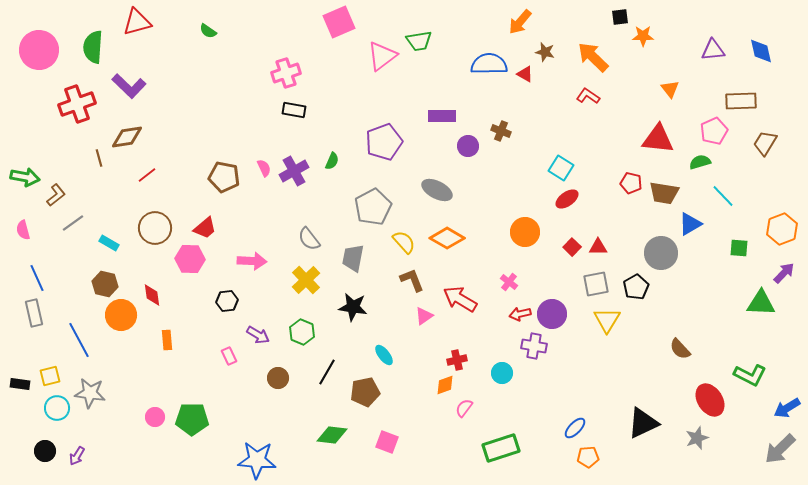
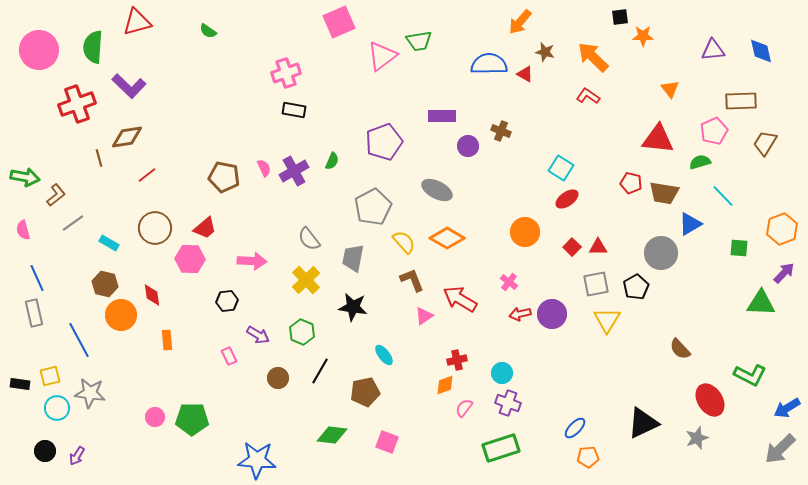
purple cross at (534, 346): moved 26 px left, 57 px down; rotated 10 degrees clockwise
black line at (327, 372): moved 7 px left, 1 px up
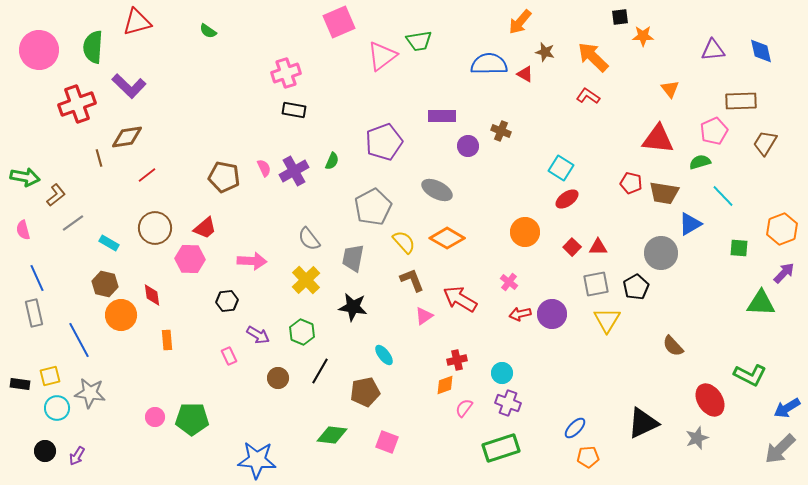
brown semicircle at (680, 349): moved 7 px left, 3 px up
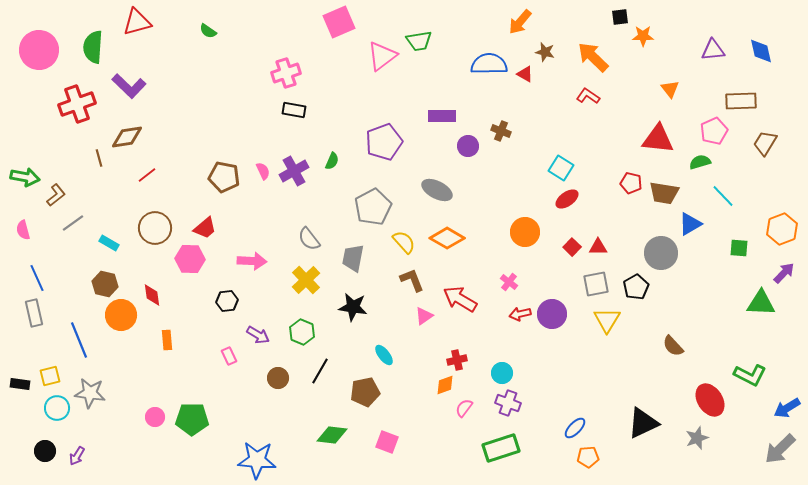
pink semicircle at (264, 168): moved 1 px left, 3 px down
blue line at (79, 340): rotated 6 degrees clockwise
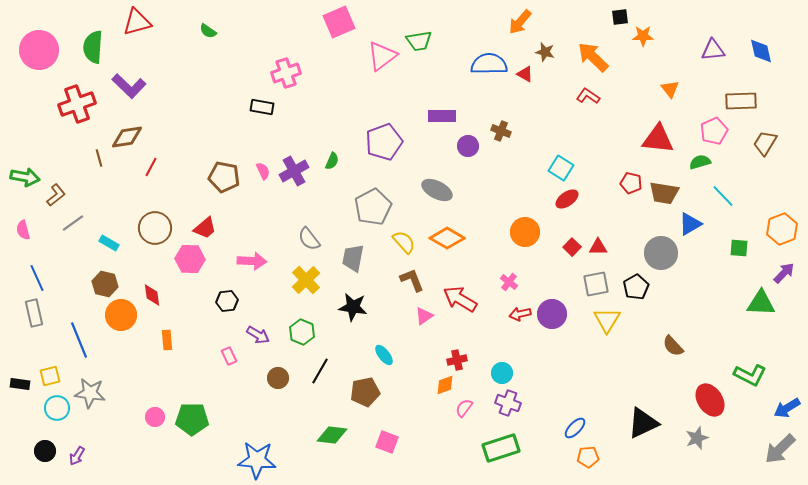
black rectangle at (294, 110): moved 32 px left, 3 px up
red line at (147, 175): moved 4 px right, 8 px up; rotated 24 degrees counterclockwise
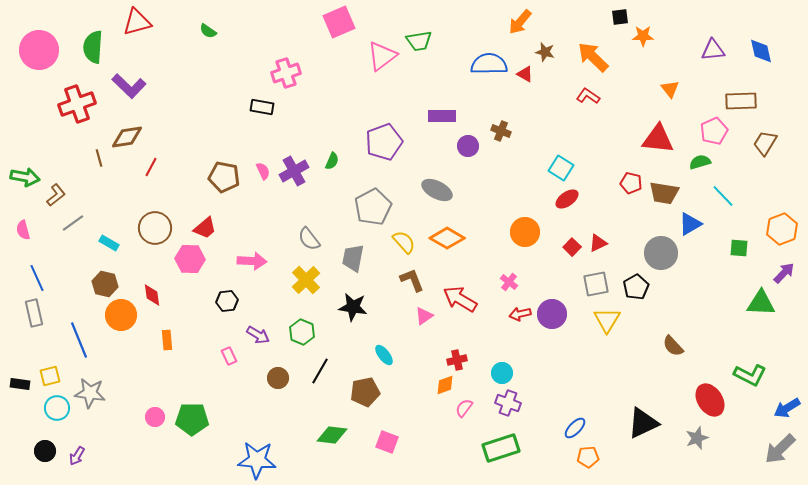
red triangle at (598, 247): moved 4 px up; rotated 24 degrees counterclockwise
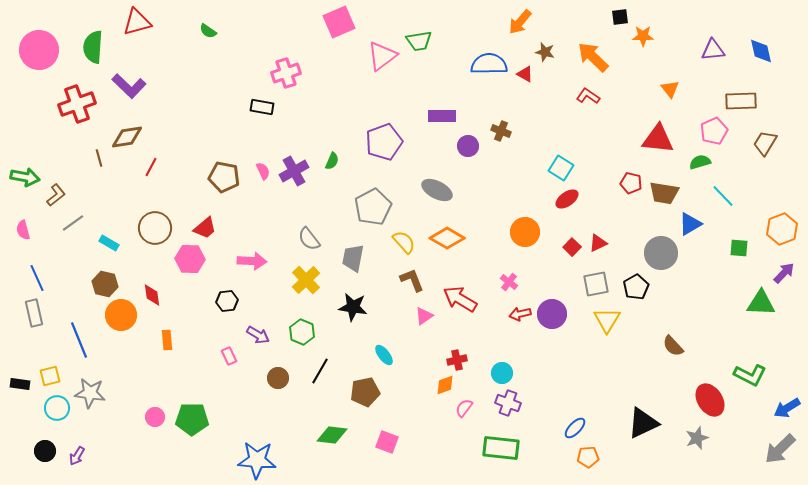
green rectangle at (501, 448): rotated 24 degrees clockwise
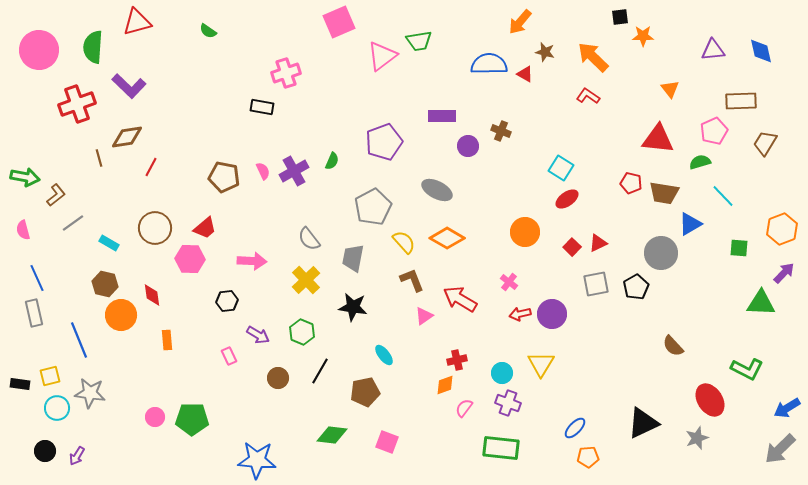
yellow triangle at (607, 320): moved 66 px left, 44 px down
green L-shape at (750, 375): moved 3 px left, 6 px up
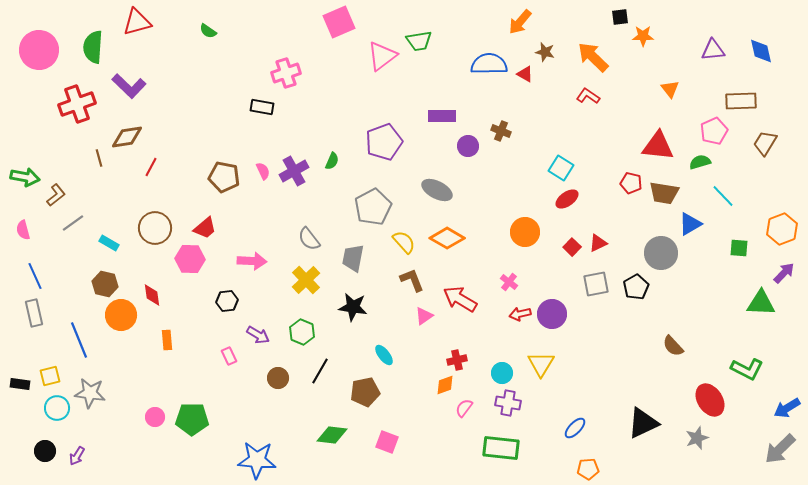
red triangle at (658, 139): moved 7 px down
blue line at (37, 278): moved 2 px left, 2 px up
purple cross at (508, 403): rotated 10 degrees counterclockwise
orange pentagon at (588, 457): moved 12 px down
